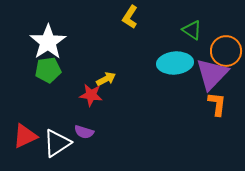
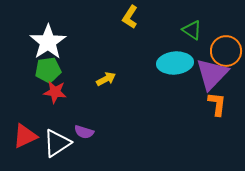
red star: moved 36 px left, 3 px up
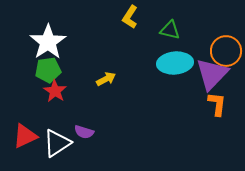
green triangle: moved 22 px left; rotated 20 degrees counterclockwise
red star: moved 1 px up; rotated 25 degrees clockwise
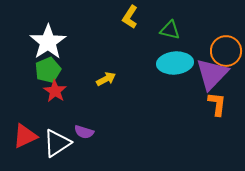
green pentagon: rotated 15 degrees counterclockwise
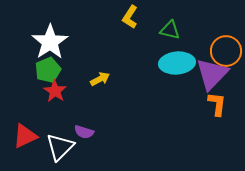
white star: moved 2 px right
cyan ellipse: moved 2 px right
yellow arrow: moved 6 px left
white triangle: moved 3 px right, 4 px down; rotated 12 degrees counterclockwise
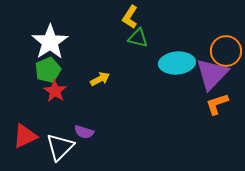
green triangle: moved 32 px left, 8 px down
orange L-shape: rotated 115 degrees counterclockwise
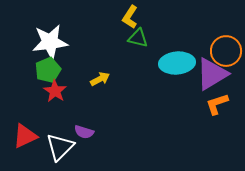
white star: rotated 27 degrees clockwise
purple triangle: rotated 15 degrees clockwise
